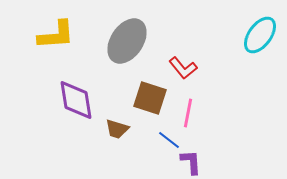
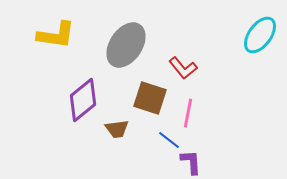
yellow L-shape: rotated 12 degrees clockwise
gray ellipse: moved 1 px left, 4 px down
purple diamond: moved 7 px right; rotated 60 degrees clockwise
brown trapezoid: rotated 25 degrees counterclockwise
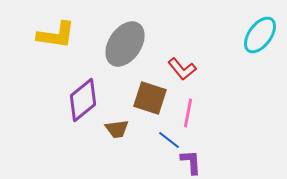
gray ellipse: moved 1 px left, 1 px up
red L-shape: moved 1 px left, 1 px down
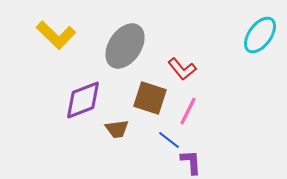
yellow L-shape: rotated 36 degrees clockwise
gray ellipse: moved 2 px down
purple diamond: rotated 18 degrees clockwise
pink line: moved 2 px up; rotated 16 degrees clockwise
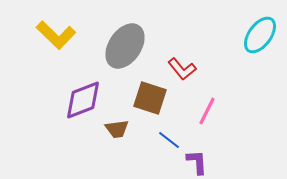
pink line: moved 19 px right
purple L-shape: moved 6 px right
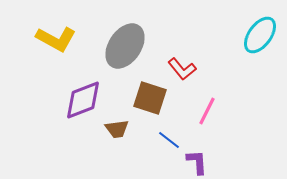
yellow L-shape: moved 4 px down; rotated 15 degrees counterclockwise
